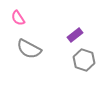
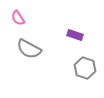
purple rectangle: rotated 56 degrees clockwise
gray hexagon: moved 1 px right, 8 px down
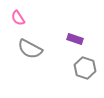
purple rectangle: moved 4 px down
gray semicircle: moved 1 px right
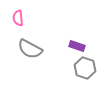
pink semicircle: rotated 28 degrees clockwise
purple rectangle: moved 2 px right, 7 px down
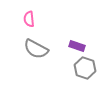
pink semicircle: moved 11 px right, 1 px down
gray semicircle: moved 6 px right
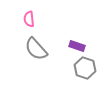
gray semicircle: rotated 20 degrees clockwise
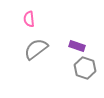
gray semicircle: rotated 95 degrees clockwise
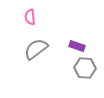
pink semicircle: moved 1 px right, 2 px up
gray hexagon: rotated 15 degrees counterclockwise
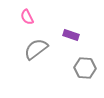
pink semicircle: moved 3 px left; rotated 21 degrees counterclockwise
purple rectangle: moved 6 px left, 11 px up
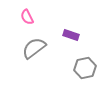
gray semicircle: moved 2 px left, 1 px up
gray hexagon: rotated 15 degrees counterclockwise
